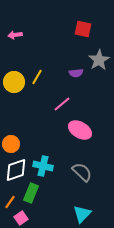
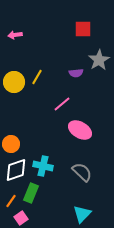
red square: rotated 12 degrees counterclockwise
orange line: moved 1 px right, 1 px up
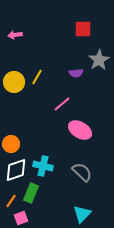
pink square: rotated 16 degrees clockwise
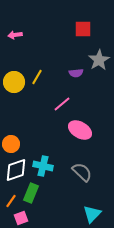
cyan triangle: moved 10 px right
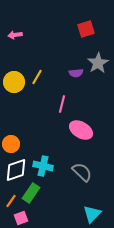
red square: moved 3 px right; rotated 18 degrees counterclockwise
gray star: moved 1 px left, 3 px down
pink line: rotated 36 degrees counterclockwise
pink ellipse: moved 1 px right
green rectangle: rotated 12 degrees clockwise
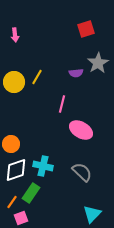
pink arrow: rotated 88 degrees counterclockwise
orange line: moved 1 px right, 1 px down
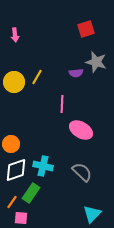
gray star: moved 2 px left, 1 px up; rotated 25 degrees counterclockwise
pink line: rotated 12 degrees counterclockwise
pink square: rotated 24 degrees clockwise
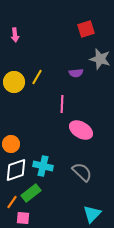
gray star: moved 4 px right, 3 px up
green rectangle: rotated 18 degrees clockwise
pink square: moved 2 px right
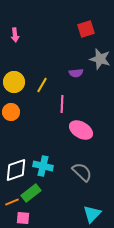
yellow line: moved 5 px right, 8 px down
orange circle: moved 32 px up
orange line: rotated 32 degrees clockwise
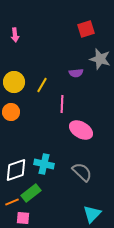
cyan cross: moved 1 px right, 2 px up
